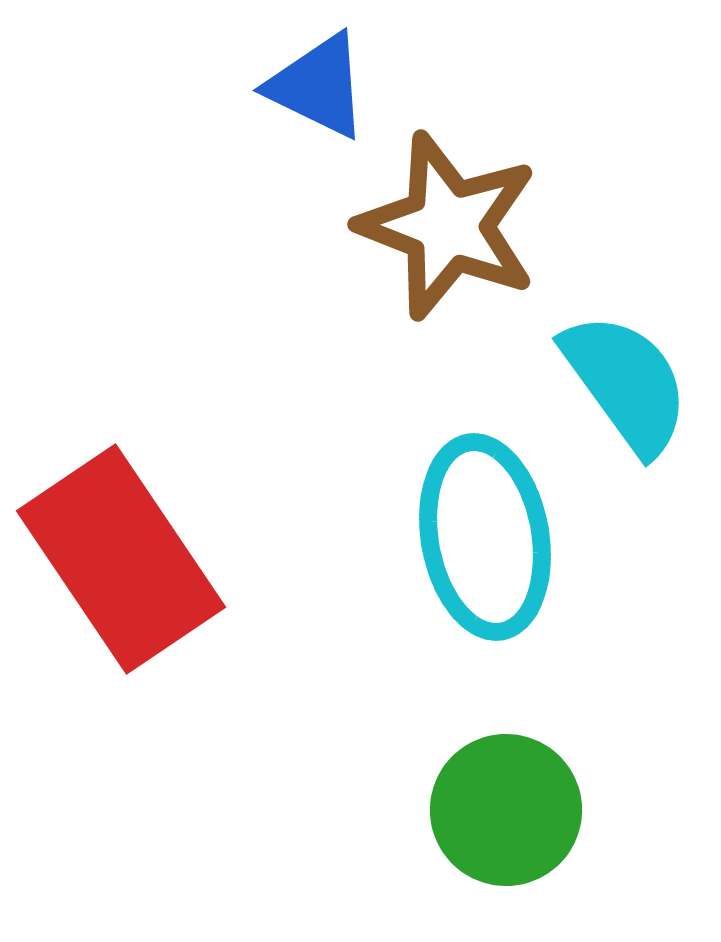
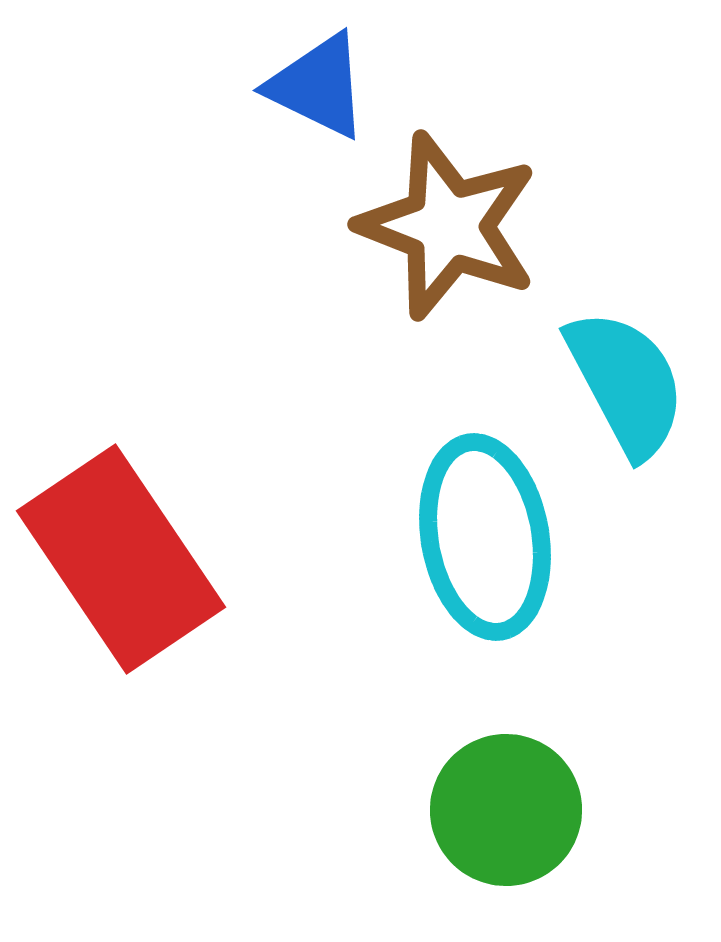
cyan semicircle: rotated 8 degrees clockwise
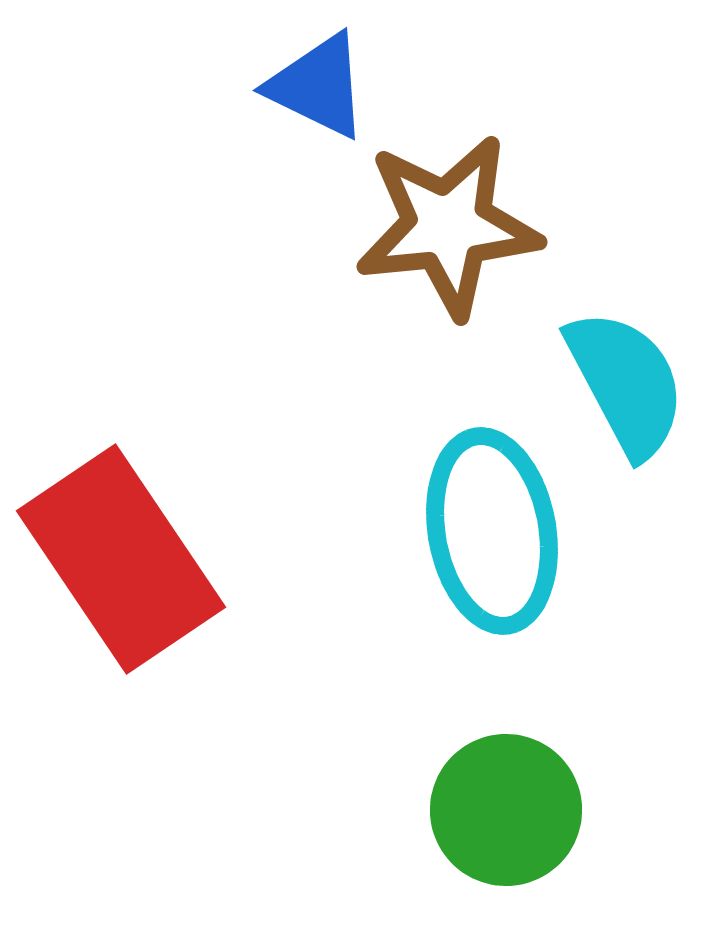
brown star: rotated 27 degrees counterclockwise
cyan ellipse: moved 7 px right, 6 px up
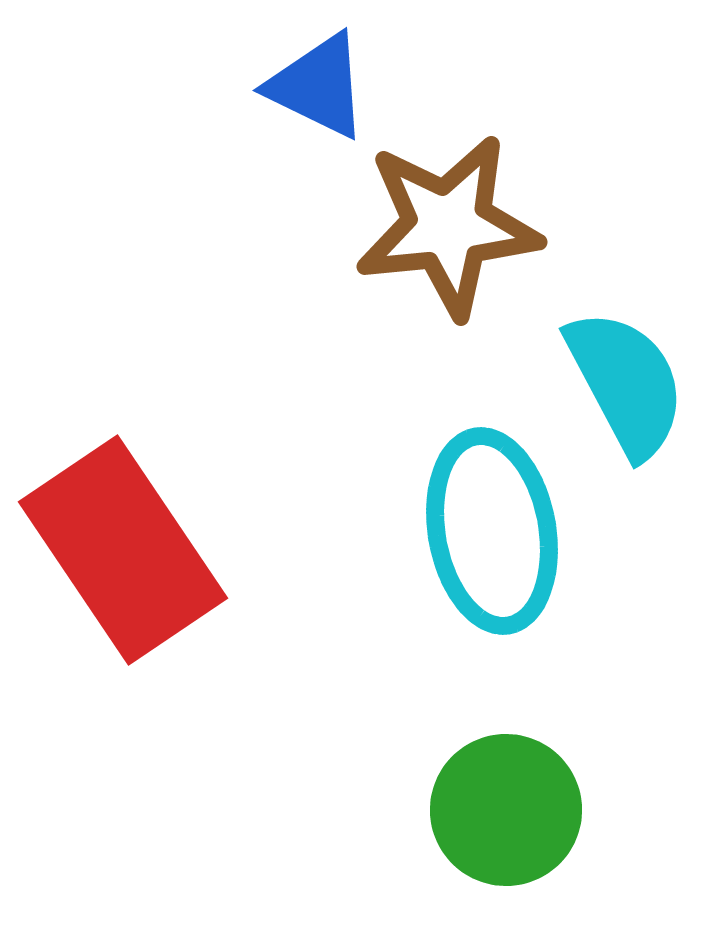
red rectangle: moved 2 px right, 9 px up
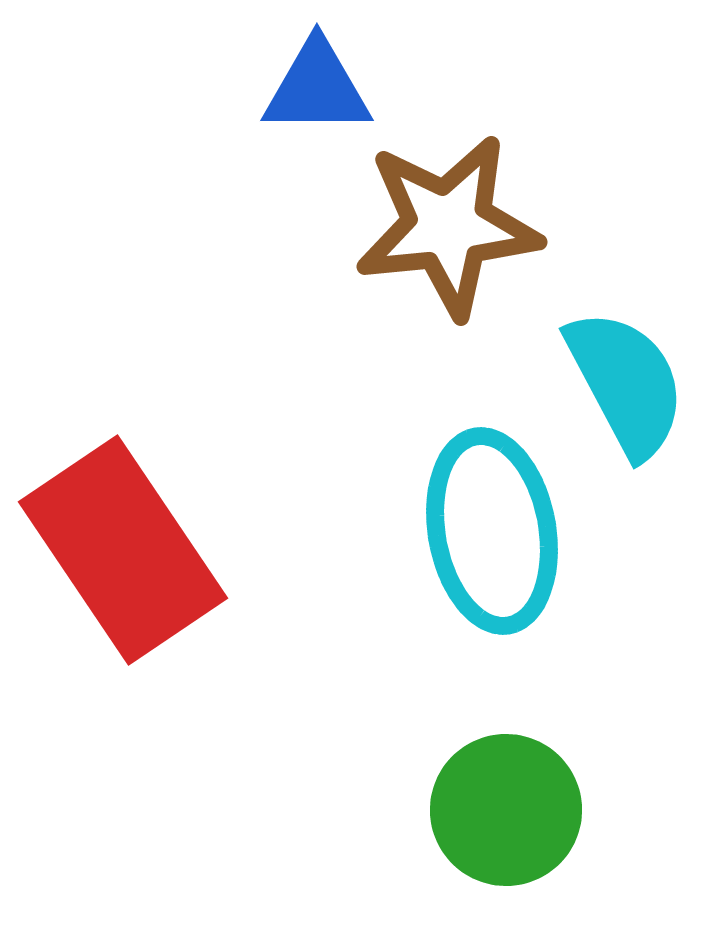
blue triangle: moved 1 px left, 2 px down; rotated 26 degrees counterclockwise
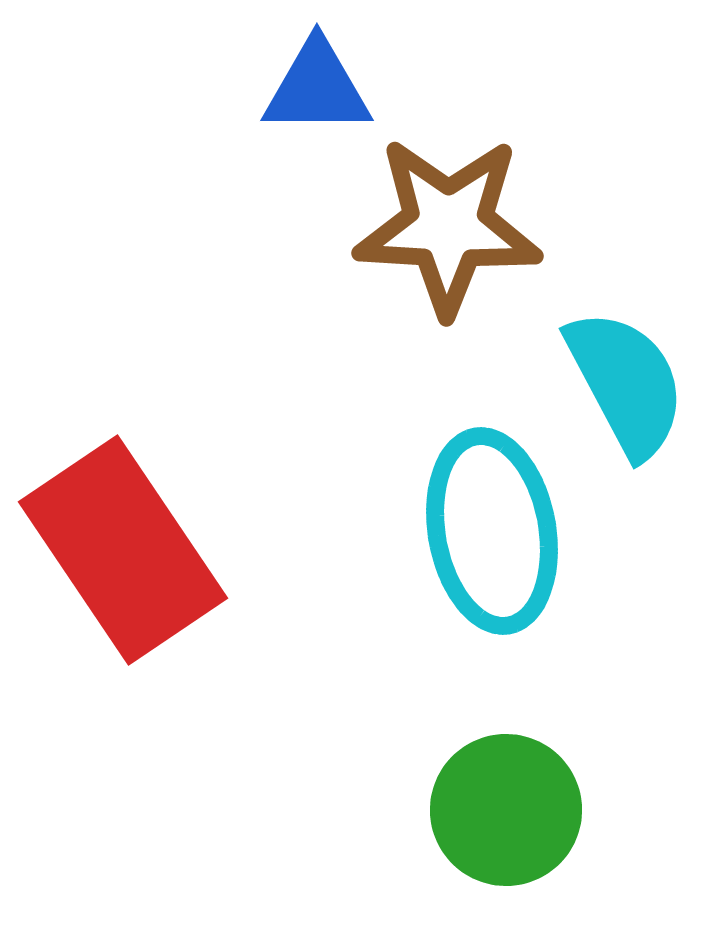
brown star: rotated 9 degrees clockwise
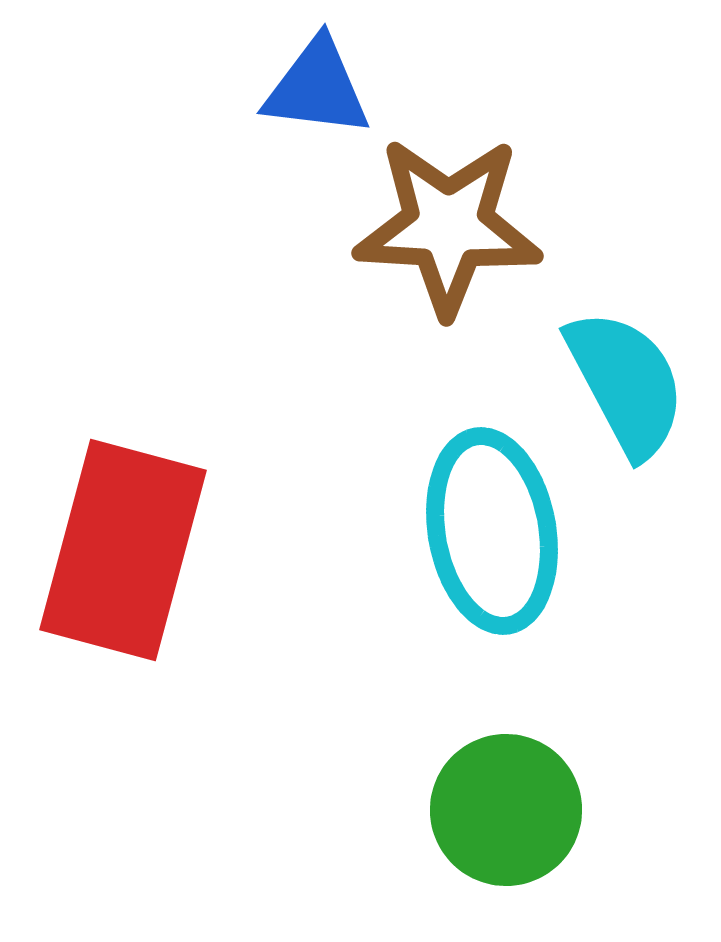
blue triangle: rotated 7 degrees clockwise
red rectangle: rotated 49 degrees clockwise
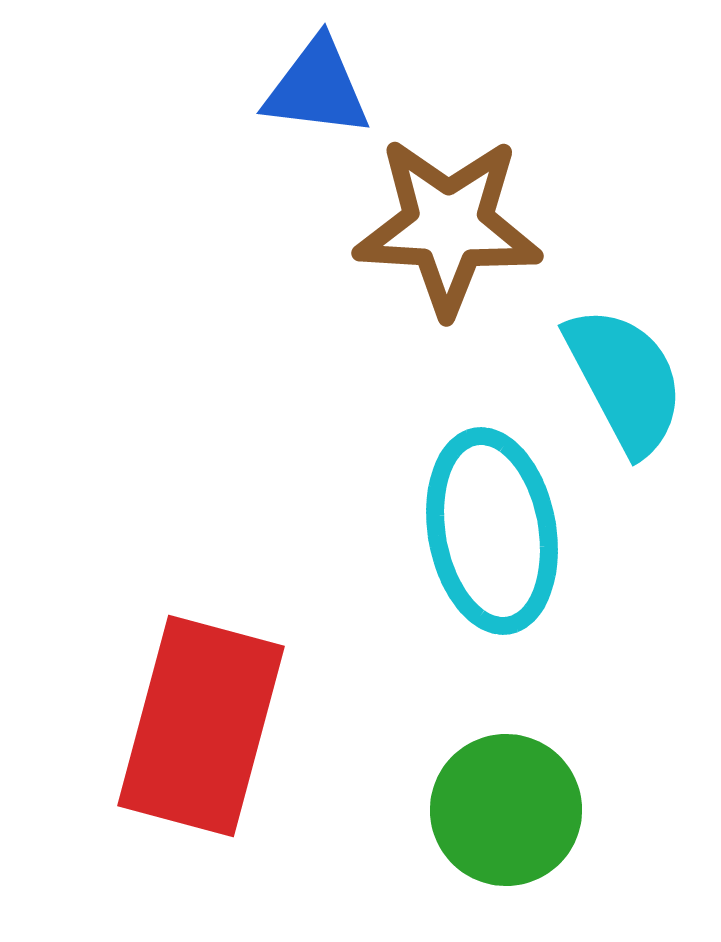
cyan semicircle: moved 1 px left, 3 px up
red rectangle: moved 78 px right, 176 px down
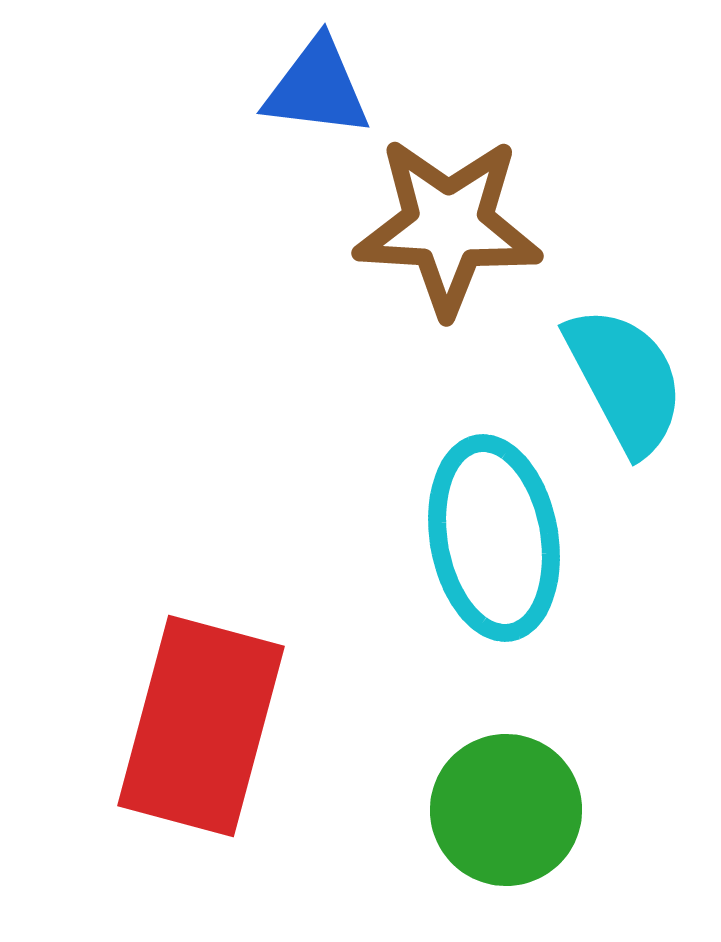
cyan ellipse: moved 2 px right, 7 px down
